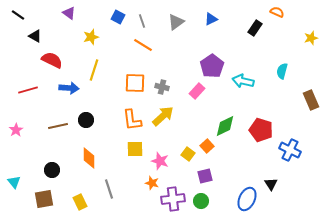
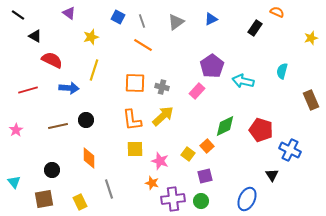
black triangle at (271, 184): moved 1 px right, 9 px up
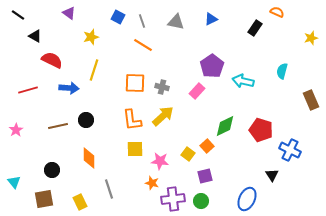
gray triangle at (176, 22): rotated 48 degrees clockwise
pink star at (160, 161): rotated 12 degrees counterclockwise
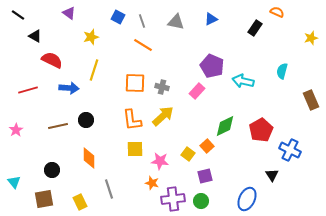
purple pentagon at (212, 66): rotated 15 degrees counterclockwise
red pentagon at (261, 130): rotated 25 degrees clockwise
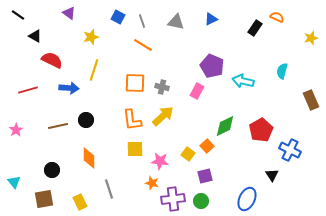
orange semicircle at (277, 12): moved 5 px down
pink rectangle at (197, 91): rotated 14 degrees counterclockwise
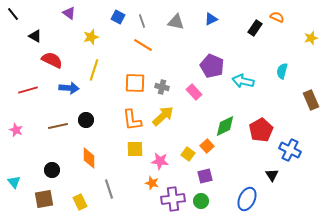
black line at (18, 15): moved 5 px left, 1 px up; rotated 16 degrees clockwise
pink rectangle at (197, 91): moved 3 px left, 1 px down; rotated 70 degrees counterclockwise
pink star at (16, 130): rotated 16 degrees counterclockwise
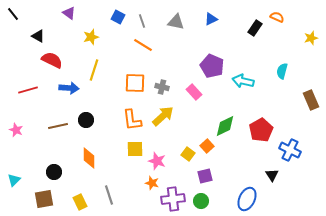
black triangle at (35, 36): moved 3 px right
pink star at (160, 161): moved 3 px left; rotated 12 degrees clockwise
black circle at (52, 170): moved 2 px right, 2 px down
cyan triangle at (14, 182): moved 2 px up; rotated 24 degrees clockwise
gray line at (109, 189): moved 6 px down
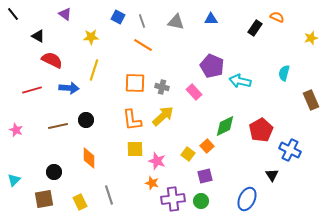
purple triangle at (69, 13): moved 4 px left, 1 px down
blue triangle at (211, 19): rotated 24 degrees clockwise
yellow star at (91, 37): rotated 14 degrees clockwise
cyan semicircle at (282, 71): moved 2 px right, 2 px down
cyan arrow at (243, 81): moved 3 px left
red line at (28, 90): moved 4 px right
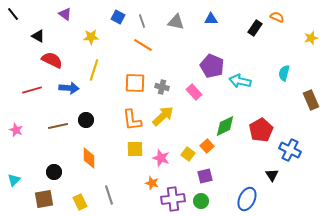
pink star at (157, 161): moved 4 px right, 3 px up
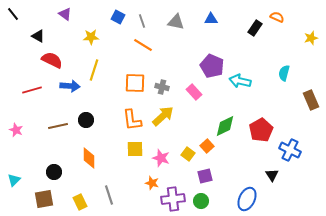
blue arrow at (69, 88): moved 1 px right, 2 px up
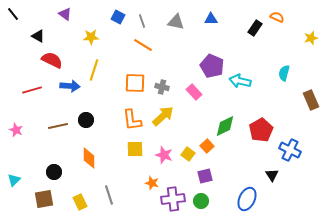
pink star at (161, 158): moved 3 px right, 3 px up
